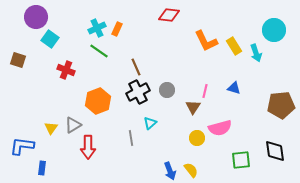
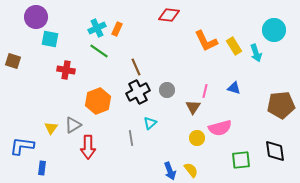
cyan square: rotated 24 degrees counterclockwise
brown square: moved 5 px left, 1 px down
red cross: rotated 12 degrees counterclockwise
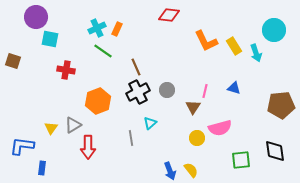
green line: moved 4 px right
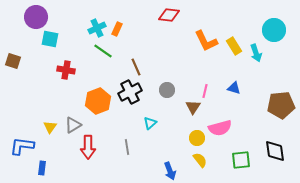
black cross: moved 8 px left
yellow triangle: moved 1 px left, 1 px up
gray line: moved 4 px left, 9 px down
yellow semicircle: moved 9 px right, 10 px up
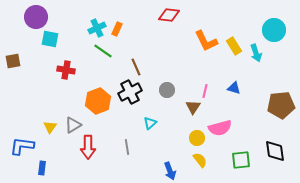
brown square: rotated 28 degrees counterclockwise
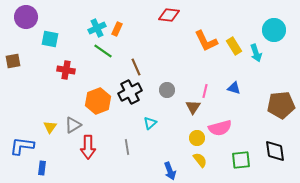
purple circle: moved 10 px left
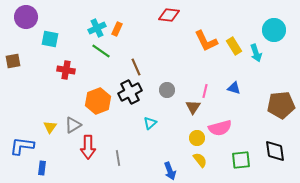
green line: moved 2 px left
gray line: moved 9 px left, 11 px down
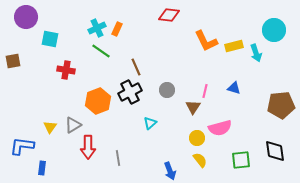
yellow rectangle: rotated 72 degrees counterclockwise
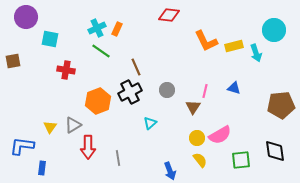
pink semicircle: moved 7 px down; rotated 15 degrees counterclockwise
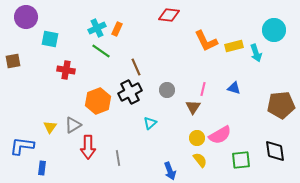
pink line: moved 2 px left, 2 px up
